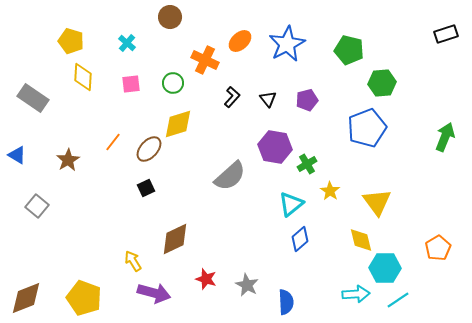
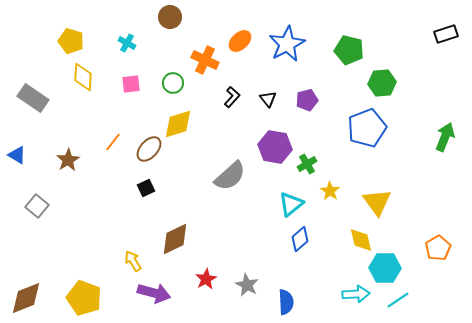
cyan cross at (127, 43): rotated 12 degrees counterclockwise
red star at (206, 279): rotated 25 degrees clockwise
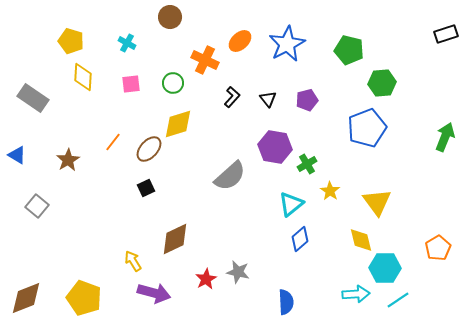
gray star at (247, 285): moved 9 px left, 13 px up; rotated 15 degrees counterclockwise
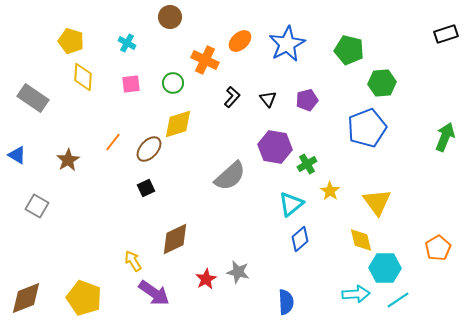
gray square at (37, 206): rotated 10 degrees counterclockwise
purple arrow at (154, 293): rotated 20 degrees clockwise
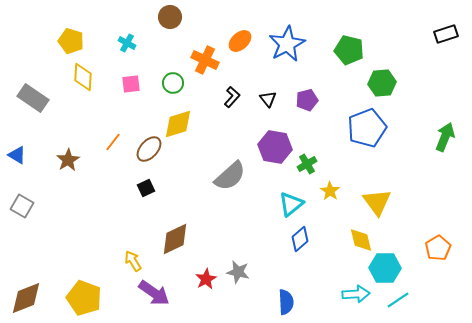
gray square at (37, 206): moved 15 px left
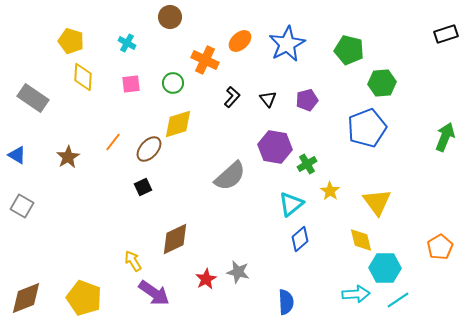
brown star at (68, 160): moved 3 px up
black square at (146, 188): moved 3 px left, 1 px up
orange pentagon at (438, 248): moved 2 px right, 1 px up
